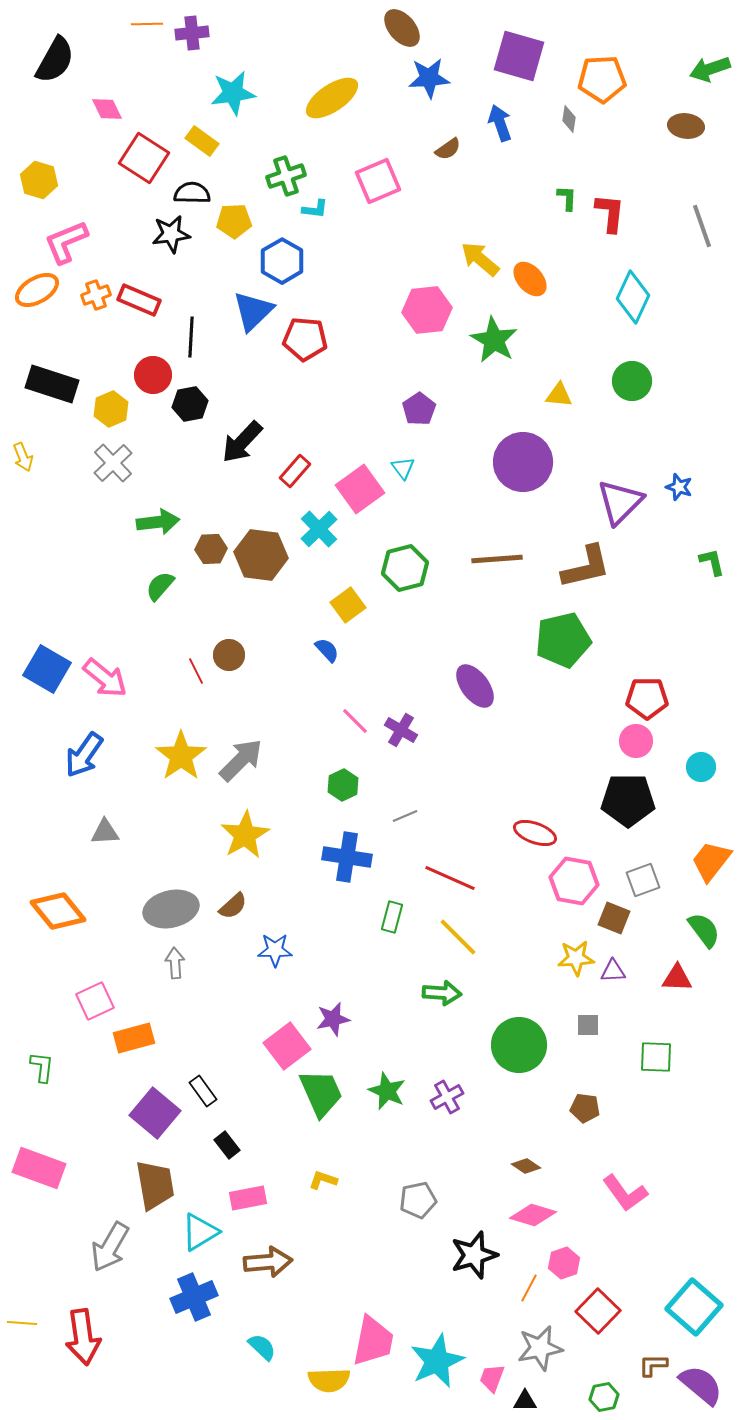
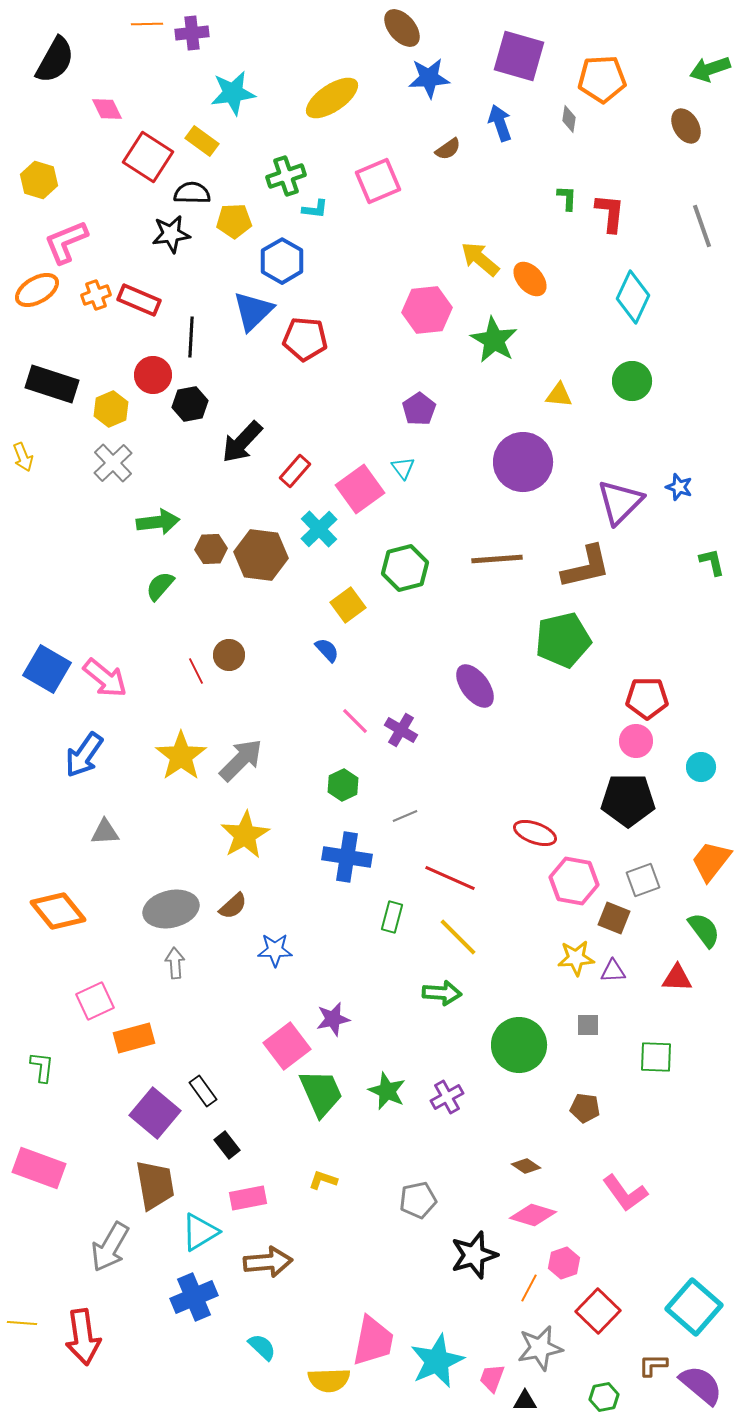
brown ellipse at (686, 126): rotated 52 degrees clockwise
red square at (144, 158): moved 4 px right, 1 px up
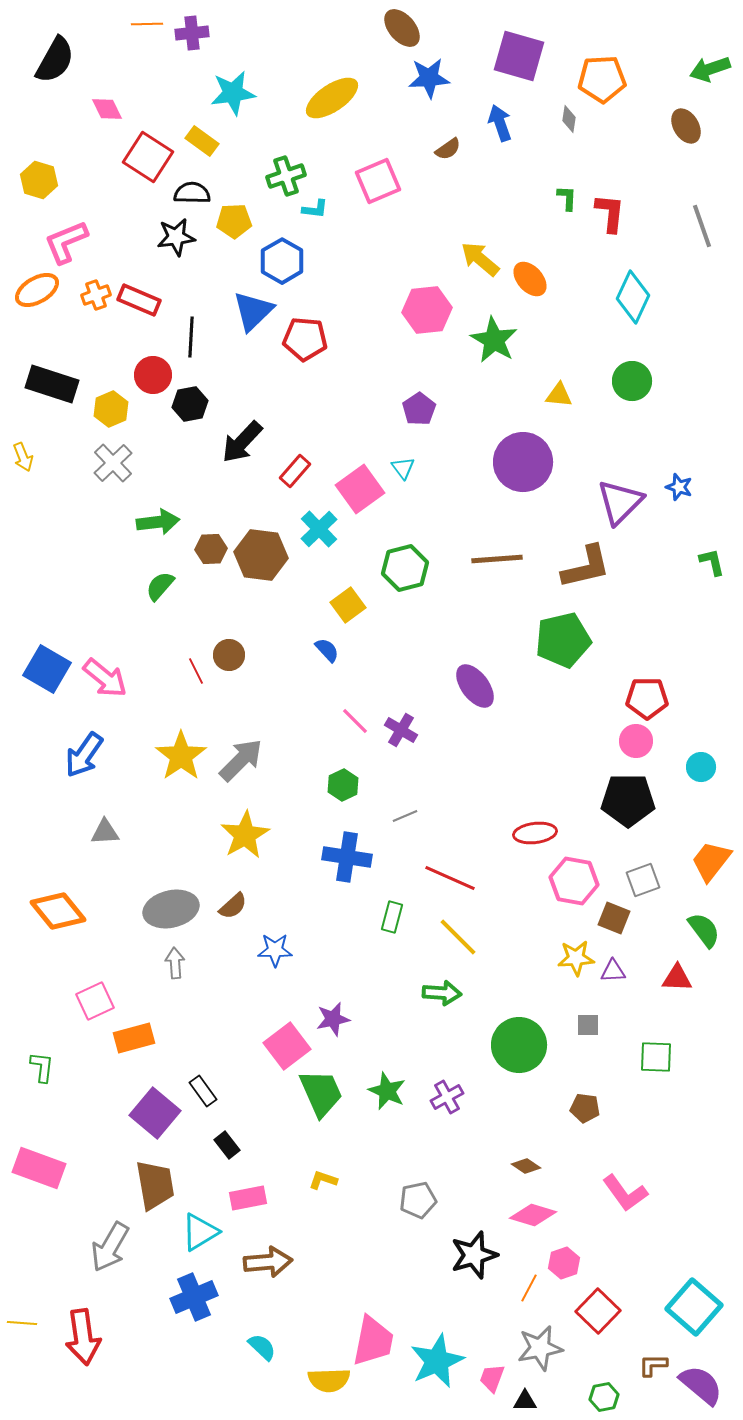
black star at (171, 234): moved 5 px right, 3 px down
red ellipse at (535, 833): rotated 27 degrees counterclockwise
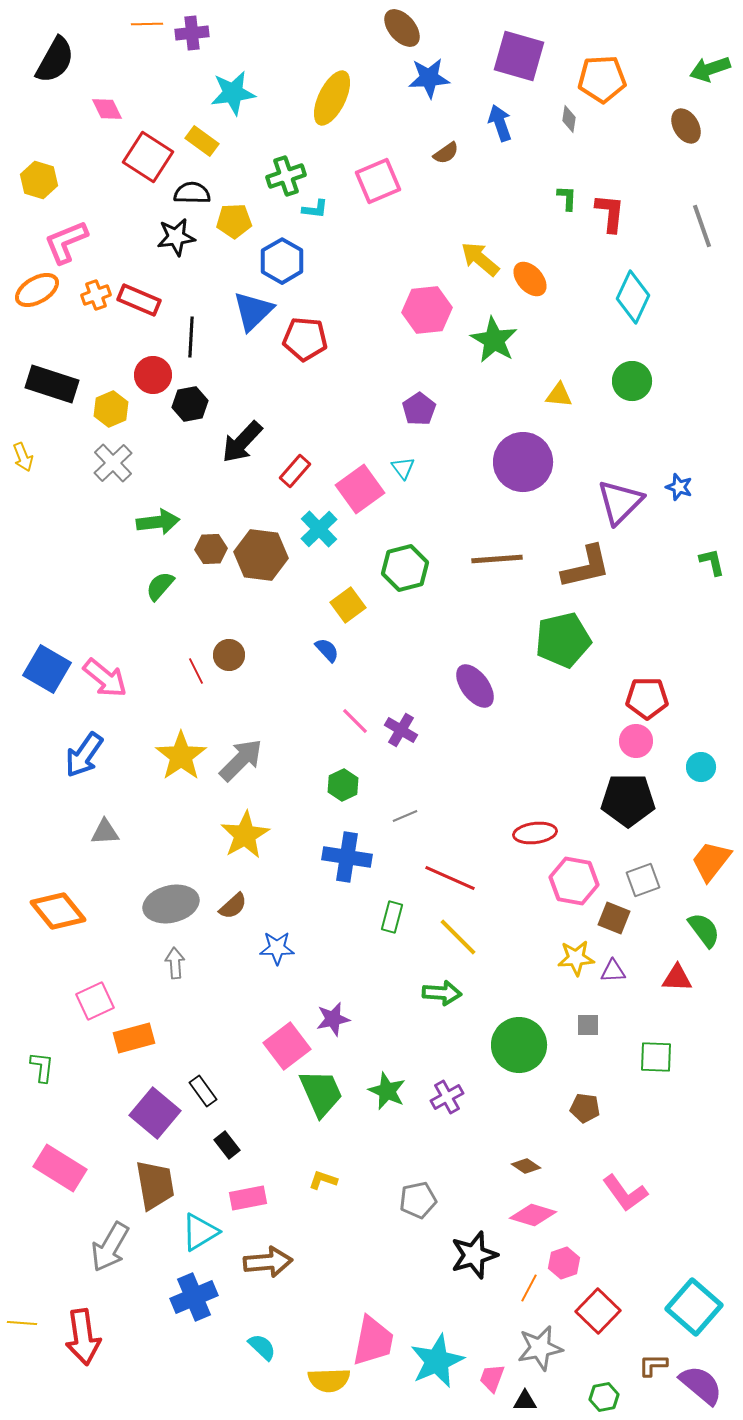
yellow ellipse at (332, 98): rotated 30 degrees counterclockwise
brown semicircle at (448, 149): moved 2 px left, 4 px down
gray ellipse at (171, 909): moved 5 px up
blue star at (275, 950): moved 2 px right, 2 px up
pink rectangle at (39, 1168): moved 21 px right; rotated 12 degrees clockwise
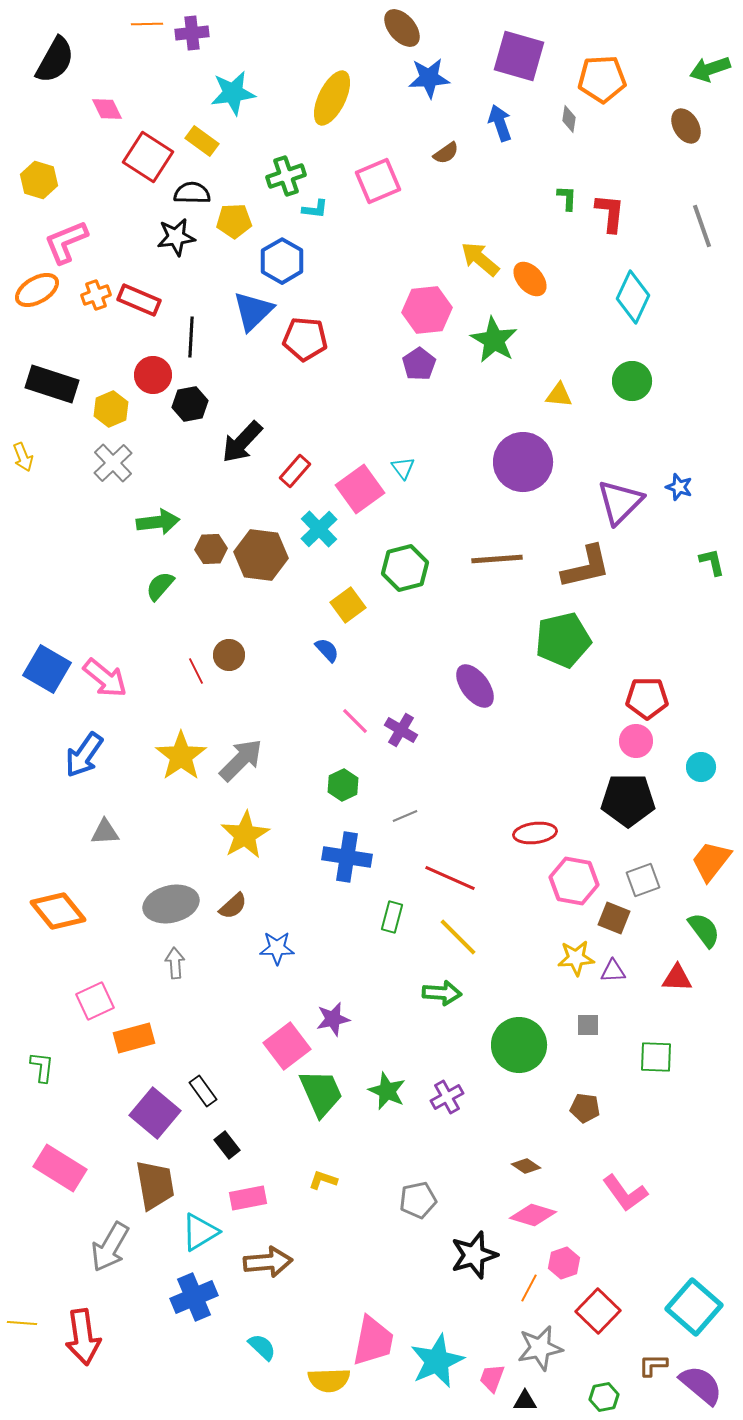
purple pentagon at (419, 409): moved 45 px up
